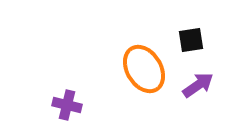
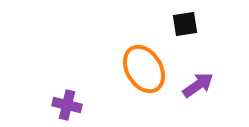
black square: moved 6 px left, 16 px up
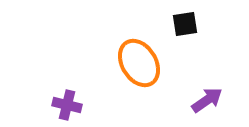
orange ellipse: moved 5 px left, 6 px up
purple arrow: moved 9 px right, 15 px down
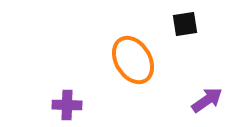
orange ellipse: moved 6 px left, 3 px up
purple cross: rotated 12 degrees counterclockwise
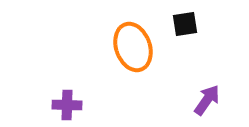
orange ellipse: moved 13 px up; rotated 12 degrees clockwise
purple arrow: rotated 20 degrees counterclockwise
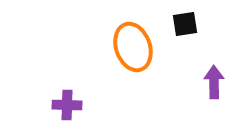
purple arrow: moved 7 px right, 18 px up; rotated 36 degrees counterclockwise
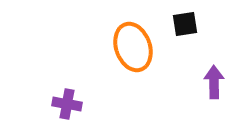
purple cross: moved 1 px up; rotated 8 degrees clockwise
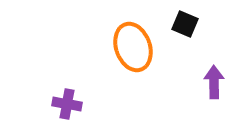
black square: rotated 32 degrees clockwise
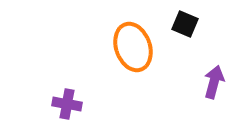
purple arrow: rotated 16 degrees clockwise
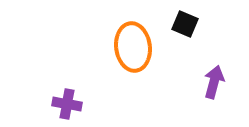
orange ellipse: rotated 12 degrees clockwise
